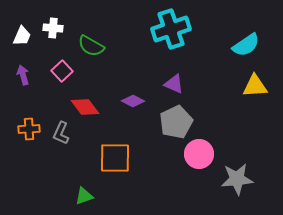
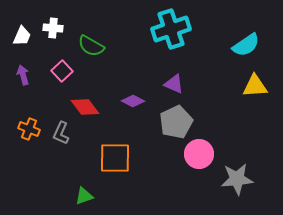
orange cross: rotated 25 degrees clockwise
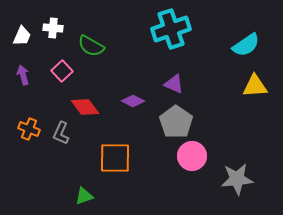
gray pentagon: rotated 12 degrees counterclockwise
pink circle: moved 7 px left, 2 px down
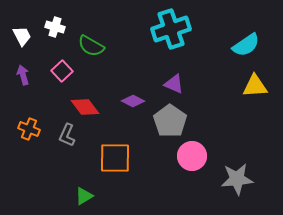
white cross: moved 2 px right, 1 px up; rotated 12 degrees clockwise
white trapezoid: rotated 50 degrees counterclockwise
gray pentagon: moved 6 px left, 1 px up
gray L-shape: moved 6 px right, 2 px down
green triangle: rotated 12 degrees counterclockwise
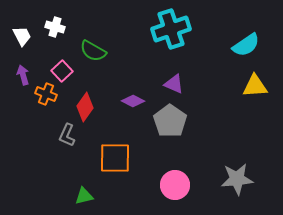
green semicircle: moved 2 px right, 5 px down
red diamond: rotated 72 degrees clockwise
orange cross: moved 17 px right, 35 px up
pink circle: moved 17 px left, 29 px down
green triangle: rotated 18 degrees clockwise
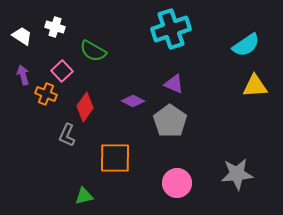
white trapezoid: rotated 30 degrees counterclockwise
gray star: moved 5 px up
pink circle: moved 2 px right, 2 px up
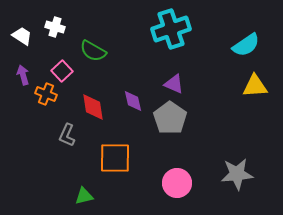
purple diamond: rotated 50 degrees clockwise
red diamond: moved 8 px right; rotated 44 degrees counterclockwise
gray pentagon: moved 3 px up
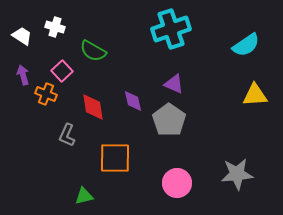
yellow triangle: moved 9 px down
gray pentagon: moved 1 px left, 2 px down
